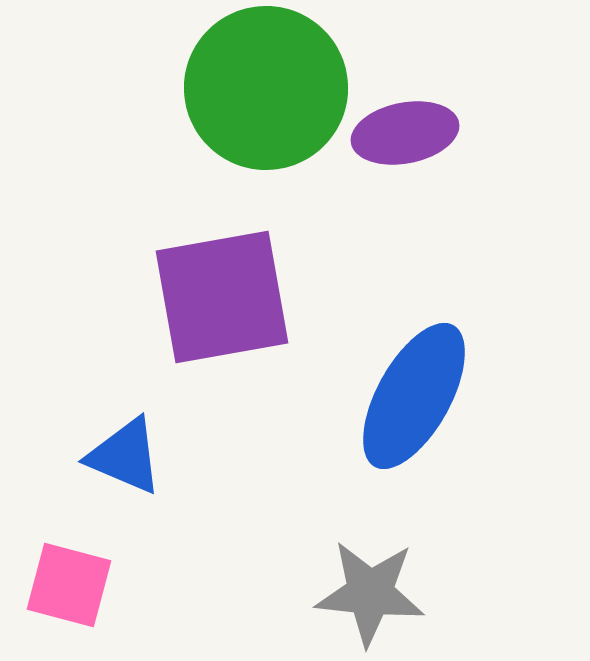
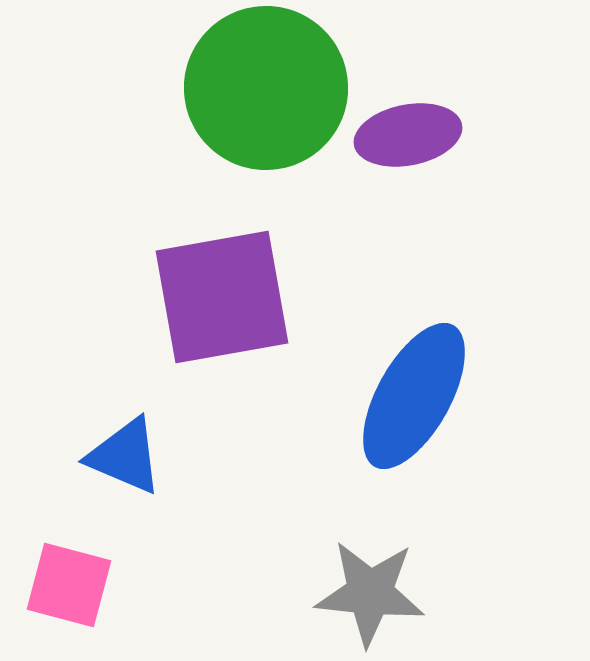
purple ellipse: moved 3 px right, 2 px down
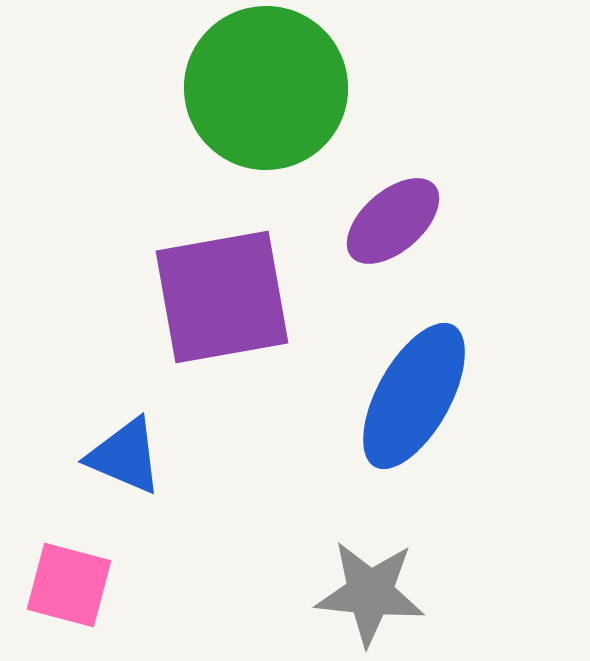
purple ellipse: moved 15 px left, 86 px down; rotated 30 degrees counterclockwise
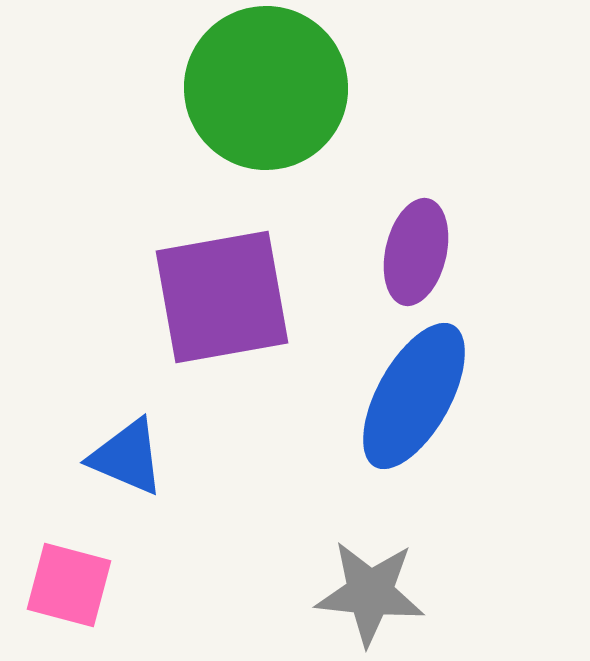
purple ellipse: moved 23 px right, 31 px down; rotated 36 degrees counterclockwise
blue triangle: moved 2 px right, 1 px down
